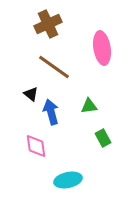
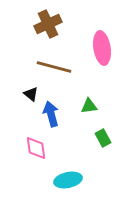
brown line: rotated 20 degrees counterclockwise
blue arrow: moved 2 px down
pink diamond: moved 2 px down
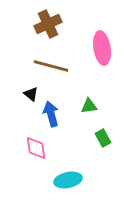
brown line: moved 3 px left, 1 px up
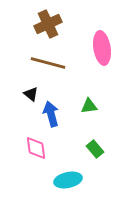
brown line: moved 3 px left, 3 px up
green rectangle: moved 8 px left, 11 px down; rotated 12 degrees counterclockwise
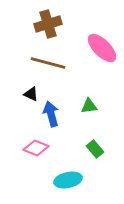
brown cross: rotated 8 degrees clockwise
pink ellipse: rotated 36 degrees counterclockwise
black triangle: rotated 14 degrees counterclockwise
pink diamond: rotated 60 degrees counterclockwise
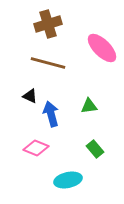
black triangle: moved 1 px left, 2 px down
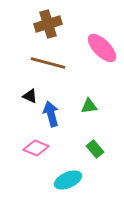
cyan ellipse: rotated 12 degrees counterclockwise
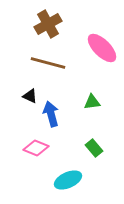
brown cross: rotated 12 degrees counterclockwise
green triangle: moved 3 px right, 4 px up
green rectangle: moved 1 px left, 1 px up
